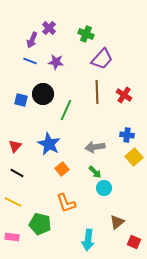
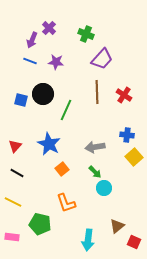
brown triangle: moved 4 px down
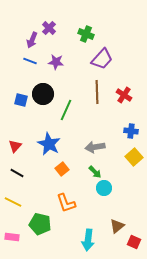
blue cross: moved 4 px right, 4 px up
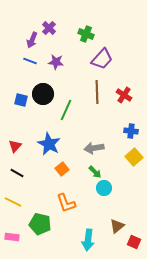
gray arrow: moved 1 px left, 1 px down
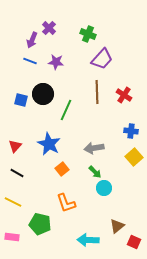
green cross: moved 2 px right
cyan arrow: rotated 85 degrees clockwise
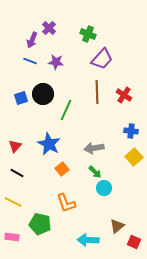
blue square: moved 2 px up; rotated 32 degrees counterclockwise
